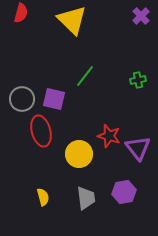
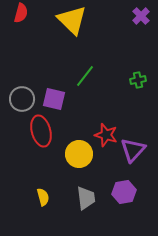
red star: moved 3 px left, 1 px up
purple triangle: moved 5 px left, 2 px down; rotated 20 degrees clockwise
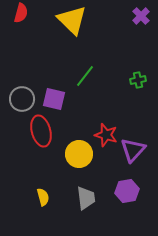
purple hexagon: moved 3 px right, 1 px up
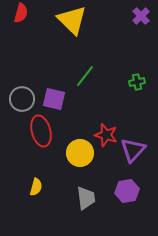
green cross: moved 1 px left, 2 px down
yellow circle: moved 1 px right, 1 px up
yellow semicircle: moved 7 px left, 10 px up; rotated 30 degrees clockwise
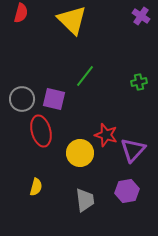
purple cross: rotated 12 degrees counterclockwise
green cross: moved 2 px right
gray trapezoid: moved 1 px left, 2 px down
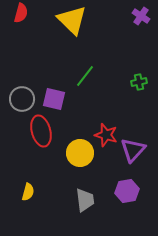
yellow semicircle: moved 8 px left, 5 px down
